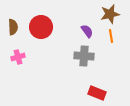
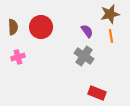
gray cross: rotated 30 degrees clockwise
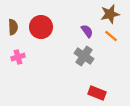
orange line: rotated 40 degrees counterclockwise
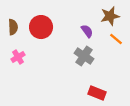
brown star: moved 2 px down
orange line: moved 5 px right, 3 px down
pink cross: rotated 16 degrees counterclockwise
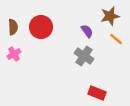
pink cross: moved 4 px left, 3 px up
